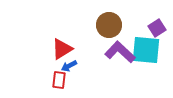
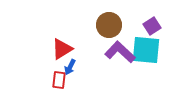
purple square: moved 5 px left, 2 px up
blue arrow: moved 1 px right, 1 px down; rotated 35 degrees counterclockwise
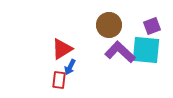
purple square: rotated 12 degrees clockwise
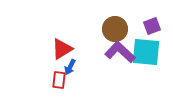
brown circle: moved 6 px right, 4 px down
cyan square: moved 2 px down
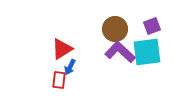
cyan square: moved 1 px right; rotated 12 degrees counterclockwise
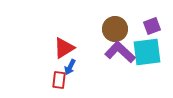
red triangle: moved 2 px right, 1 px up
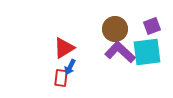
red rectangle: moved 2 px right, 2 px up
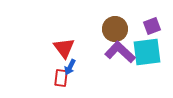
red triangle: rotated 35 degrees counterclockwise
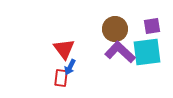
purple square: rotated 12 degrees clockwise
red triangle: moved 1 px down
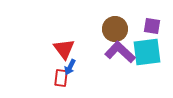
purple square: rotated 18 degrees clockwise
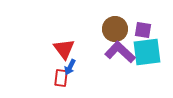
purple square: moved 9 px left, 4 px down
